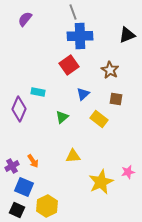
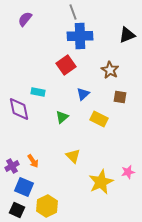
red square: moved 3 px left
brown square: moved 4 px right, 2 px up
purple diamond: rotated 35 degrees counterclockwise
yellow rectangle: rotated 12 degrees counterclockwise
yellow triangle: rotated 49 degrees clockwise
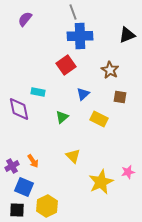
black square: rotated 21 degrees counterclockwise
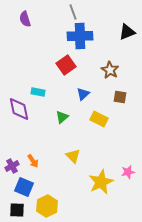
purple semicircle: rotated 56 degrees counterclockwise
black triangle: moved 3 px up
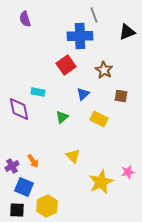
gray line: moved 21 px right, 3 px down
brown star: moved 6 px left
brown square: moved 1 px right, 1 px up
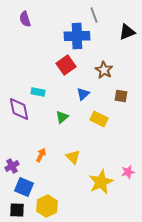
blue cross: moved 3 px left
yellow triangle: moved 1 px down
orange arrow: moved 8 px right, 6 px up; rotated 120 degrees counterclockwise
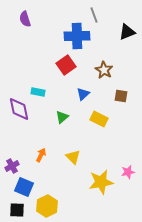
yellow star: rotated 15 degrees clockwise
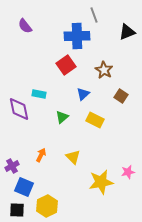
purple semicircle: moved 7 px down; rotated 21 degrees counterclockwise
cyan rectangle: moved 1 px right, 2 px down
brown square: rotated 24 degrees clockwise
yellow rectangle: moved 4 px left, 1 px down
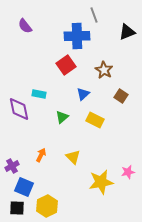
black square: moved 2 px up
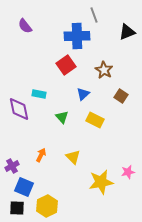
green triangle: rotated 32 degrees counterclockwise
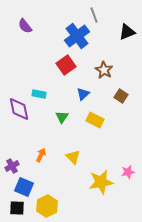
blue cross: rotated 35 degrees counterclockwise
green triangle: rotated 16 degrees clockwise
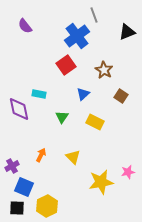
yellow rectangle: moved 2 px down
